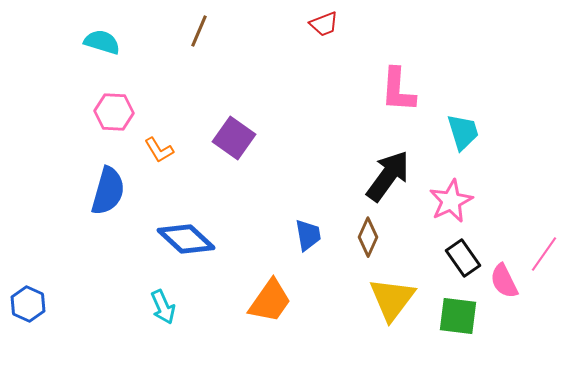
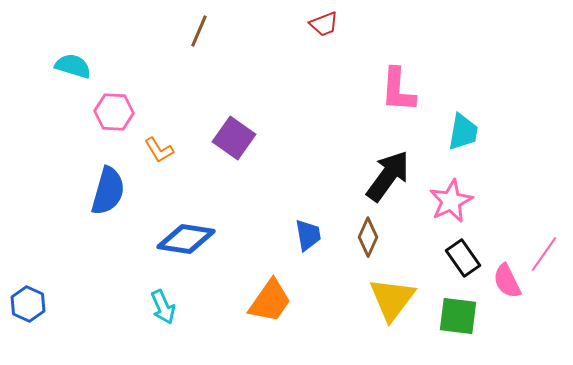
cyan semicircle: moved 29 px left, 24 px down
cyan trapezoid: rotated 27 degrees clockwise
blue diamond: rotated 34 degrees counterclockwise
pink semicircle: moved 3 px right
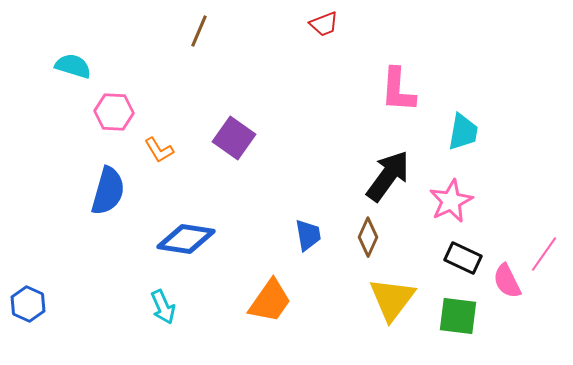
black rectangle: rotated 30 degrees counterclockwise
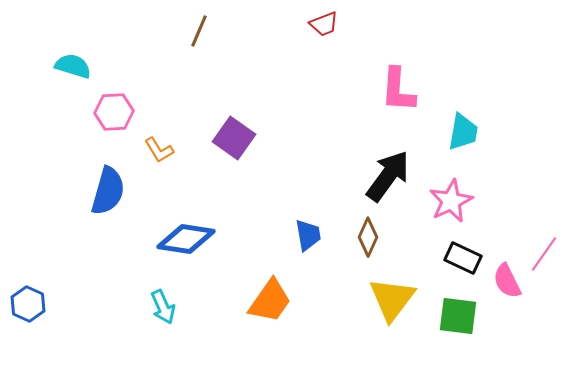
pink hexagon: rotated 6 degrees counterclockwise
